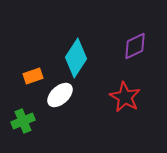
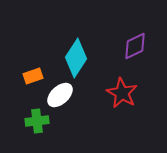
red star: moved 3 px left, 4 px up
green cross: moved 14 px right; rotated 15 degrees clockwise
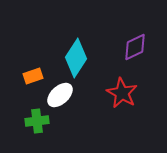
purple diamond: moved 1 px down
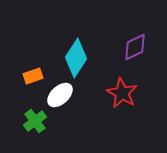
green cross: moved 2 px left; rotated 30 degrees counterclockwise
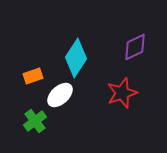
red star: rotated 24 degrees clockwise
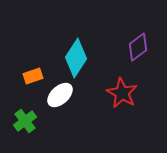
purple diamond: moved 3 px right; rotated 12 degrees counterclockwise
red star: rotated 24 degrees counterclockwise
green cross: moved 10 px left
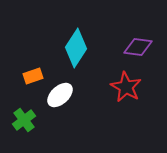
purple diamond: rotated 44 degrees clockwise
cyan diamond: moved 10 px up
red star: moved 4 px right, 6 px up
green cross: moved 1 px left, 1 px up
